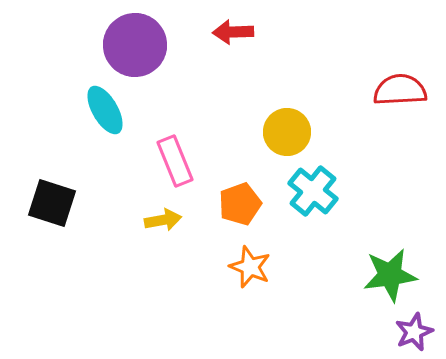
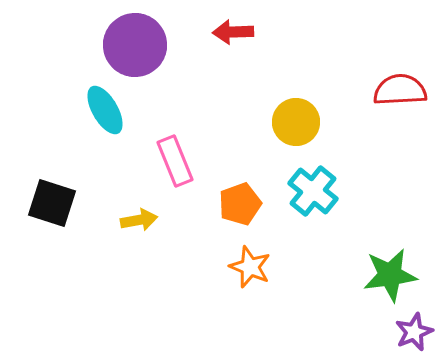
yellow circle: moved 9 px right, 10 px up
yellow arrow: moved 24 px left
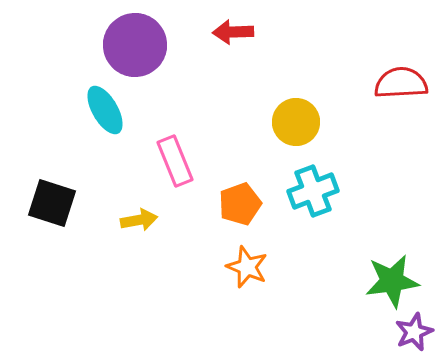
red semicircle: moved 1 px right, 7 px up
cyan cross: rotated 30 degrees clockwise
orange star: moved 3 px left
green star: moved 2 px right, 6 px down
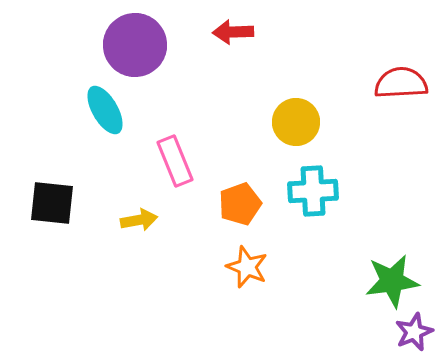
cyan cross: rotated 18 degrees clockwise
black square: rotated 12 degrees counterclockwise
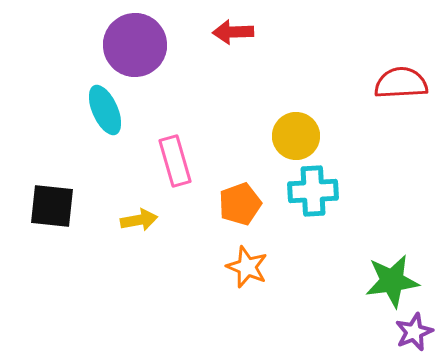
cyan ellipse: rotated 6 degrees clockwise
yellow circle: moved 14 px down
pink rectangle: rotated 6 degrees clockwise
black square: moved 3 px down
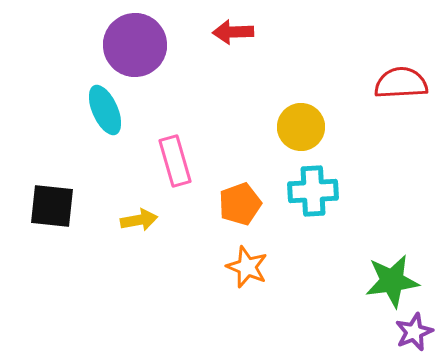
yellow circle: moved 5 px right, 9 px up
